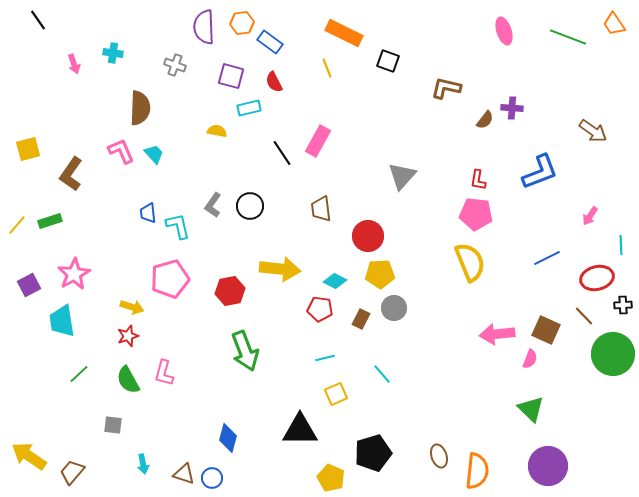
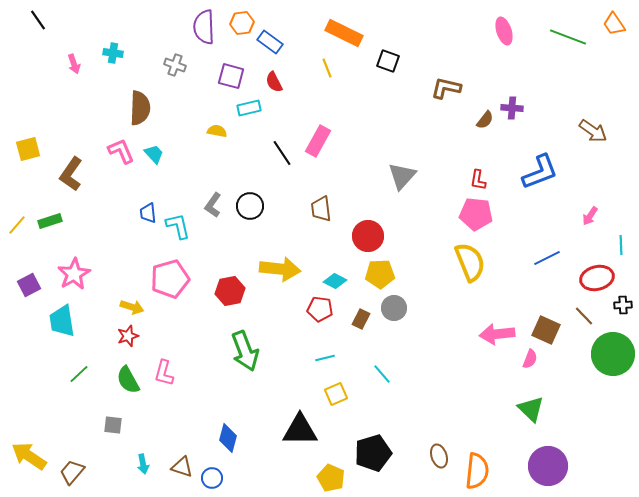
brown triangle at (184, 474): moved 2 px left, 7 px up
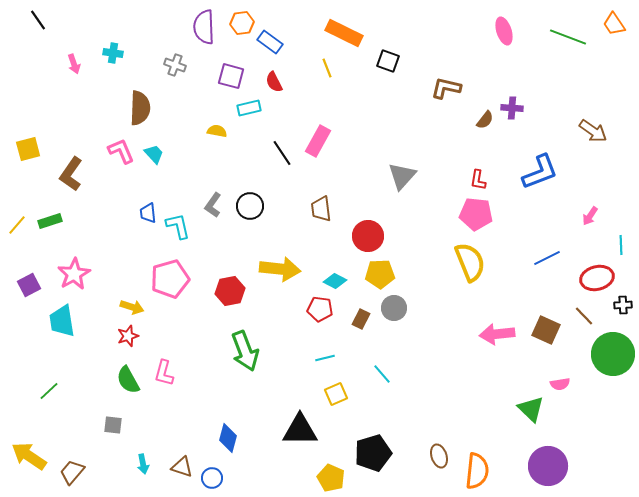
pink semicircle at (530, 359): moved 30 px right, 25 px down; rotated 60 degrees clockwise
green line at (79, 374): moved 30 px left, 17 px down
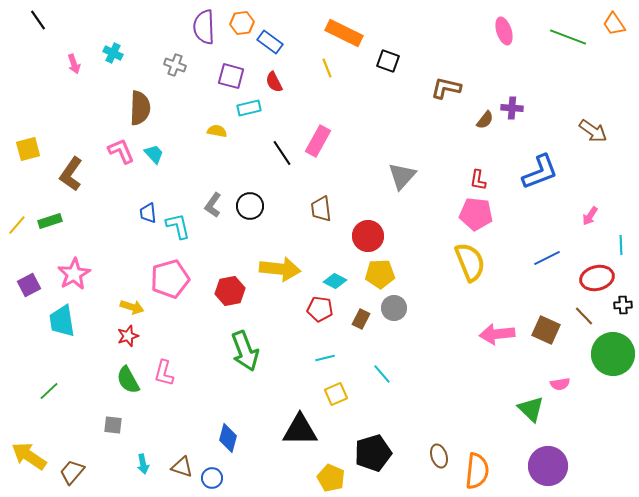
cyan cross at (113, 53): rotated 18 degrees clockwise
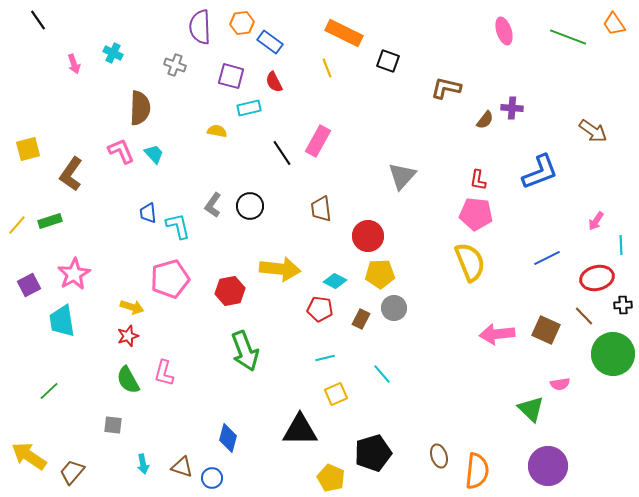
purple semicircle at (204, 27): moved 4 px left
pink arrow at (590, 216): moved 6 px right, 5 px down
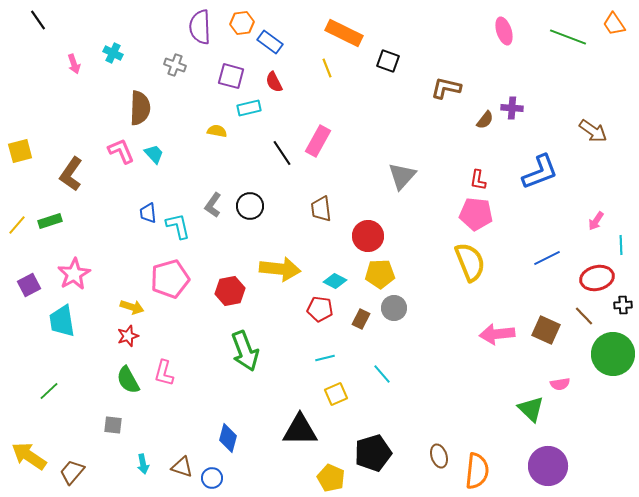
yellow square at (28, 149): moved 8 px left, 2 px down
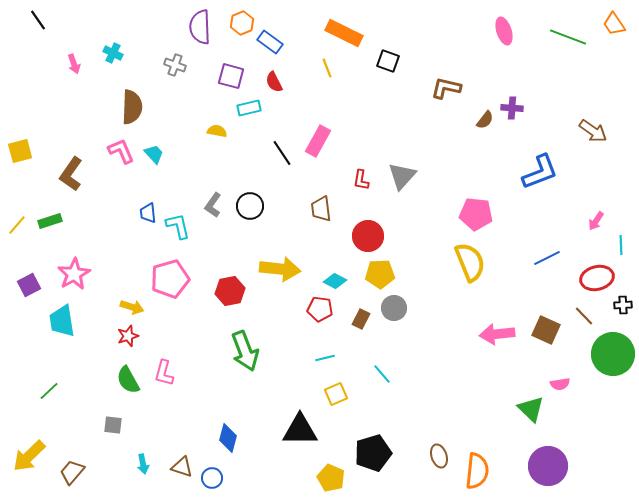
orange hexagon at (242, 23): rotated 15 degrees counterclockwise
brown semicircle at (140, 108): moved 8 px left, 1 px up
red L-shape at (478, 180): moved 117 px left
yellow arrow at (29, 456): rotated 78 degrees counterclockwise
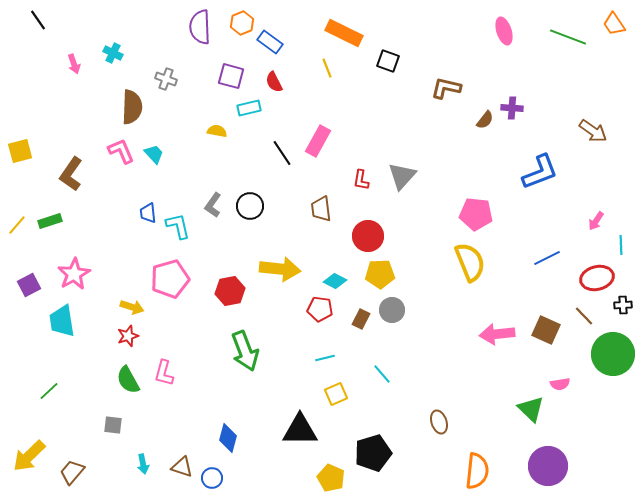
gray cross at (175, 65): moved 9 px left, 14 px down
gray circle at (394, 308): moved 2 px left, 2 px down
brown ellipse at (439, 456): moved 34 px up
